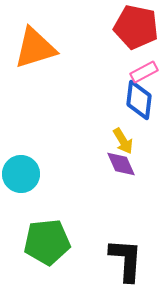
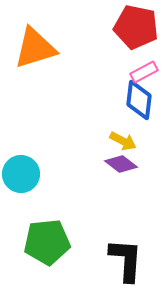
yellow arrow: rotated 32 degrees counterclockwise
purple diamond: rotated 28 degrees counterclockwise
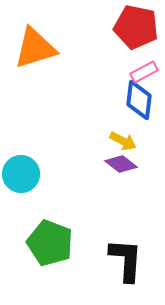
green pentagon: moved 3 px right, 1 px down; rotated 27 degrees clockwise
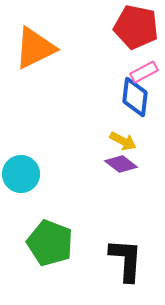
orange triangle: rotated 9 degrees counterclockwise
blue diamond: moved 4 px left, 3 px up
